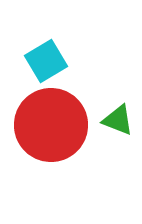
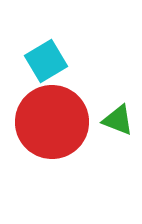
red circle: moved 1 px right, 3 px up
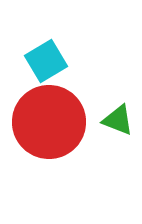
red circle: moved 3 px left
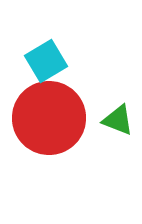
red circle: moved 4 px up
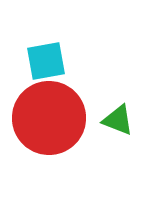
cyan square: rotated 21 degrees clockwise
